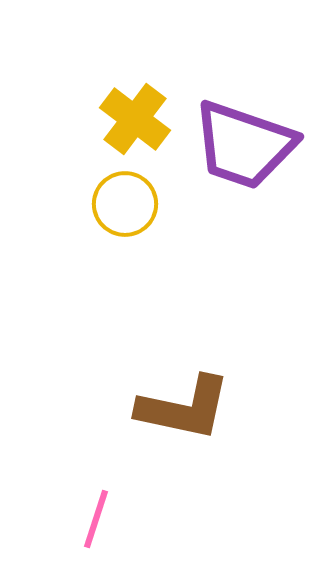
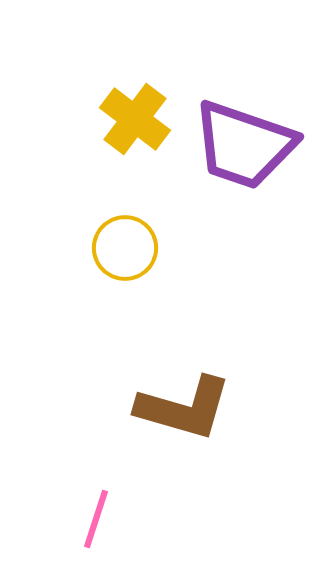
yellow circle: moved 44 px down
brown L-shape: rotated 4 degrees clockwise
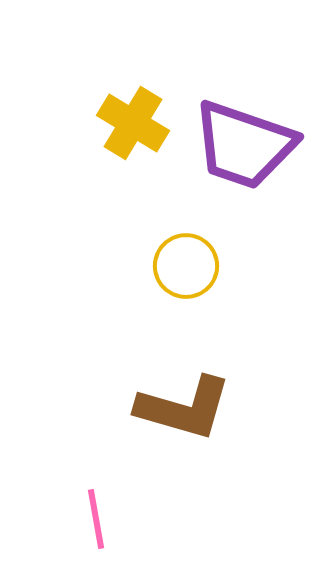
yellow cross: moved 2 px left, 4 px down; rotated 6 degrees counterclockwise
yellow circle: moved 61 px right, 18 px down
pink line: rotated 28 degrees counterclockwise
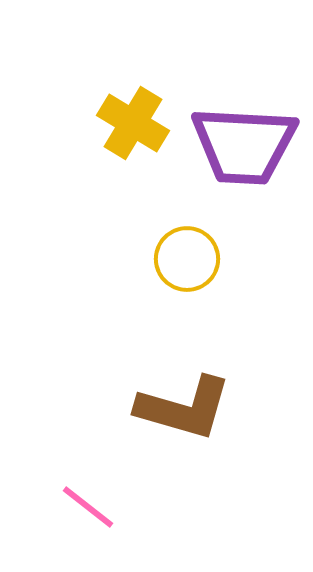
purple trapezoid: rotated 16 degrees counterclockwise
yellow circle: moved 1 px right, 7 px up
pink line: moved 8 px left, 12 px up; rotated 42 degrees counterclockwise
